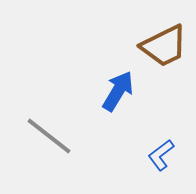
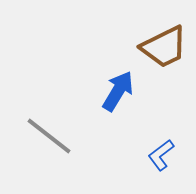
brown trapezoid: moved 1 px down
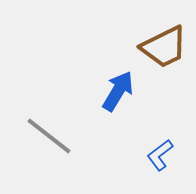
blue L-shape: moved 1 px left
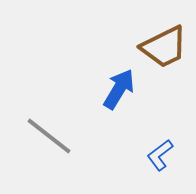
blue arrow: moved 1 px right, 2 px up
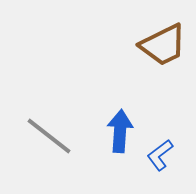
brown trapezoid: moved 1 px left, 2 px up
blue arrow: moved 1 px right, 42 px down; rotated 27 degrees counterclockwise
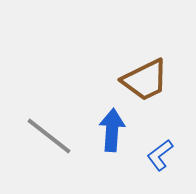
brown trapezoid: moved 18 px left, 35 px down
blue arrow: moved 8 px left, 1 px up
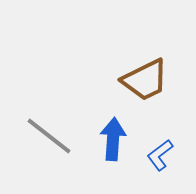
blue arrow: moved 1 px right, 9 px down
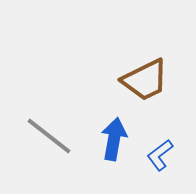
blue arrow: moved 1 px right; rotated 6 degrees clockwise
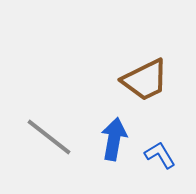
gray line: moved 1 px down
blue L-shape: rotated 96 degrees clockwise
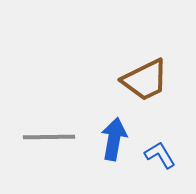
gray line: rotated 39 degrees counterclockwise
